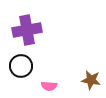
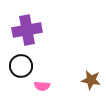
pink semicircle: moved 7 px left
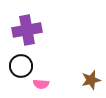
brown star: rotated 24 degrees counterclockwise
pink semicircle: moved 1 px left, 2 px up
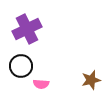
purple cross: moved 1 px up; rotated 16 degrees counterclockwise
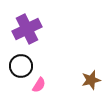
pink semicircle: moved 2 px left, 1 px down; rotated 63 degrees counterclockwise
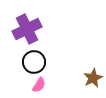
black circle: moved 13 px right, 4 px up
brown star: moved 2 px right, 2 px up; rotated 12 degrees counterclockwise
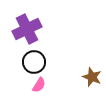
brown star: moved 1 px left, 1 px up; rotated 24 degrees counterclockwise
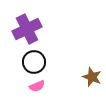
pink semicircle: moved 2 px left, 1 px down; rotated 35 degrees clockwise
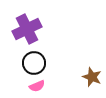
black circle: moved 1 px down
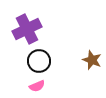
black circle: moved 5 px right, 2 px up
brown star: moved 17 px up
